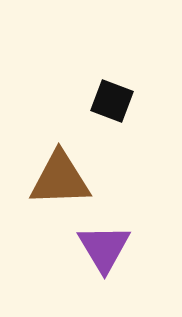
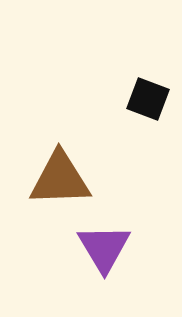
black square: moved 36 px right, 2 px up
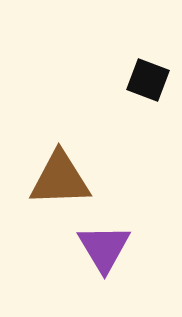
black square: moved 19 px up
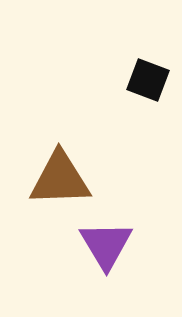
purple triangle: moved 2 px right, 3 px up
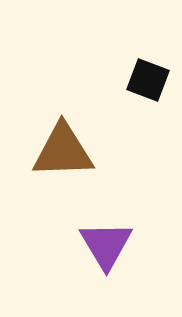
brown triangle: moved 3 px right, 28 px up
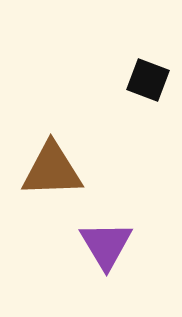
brown triangle: moved 11 px left, 19 px down
